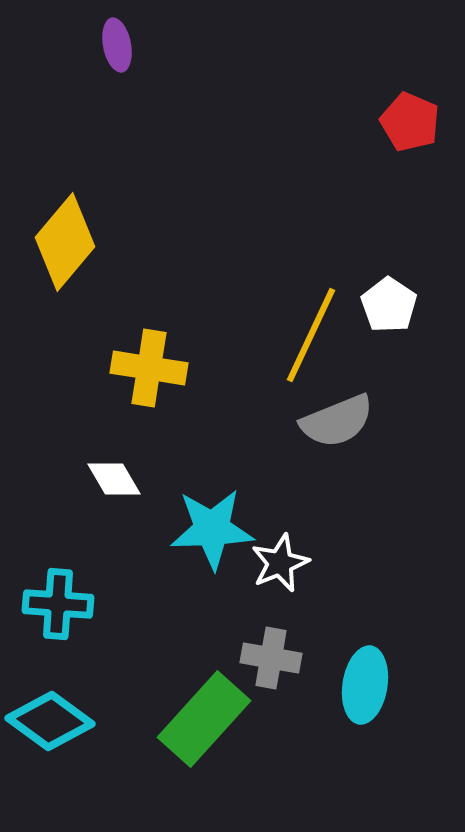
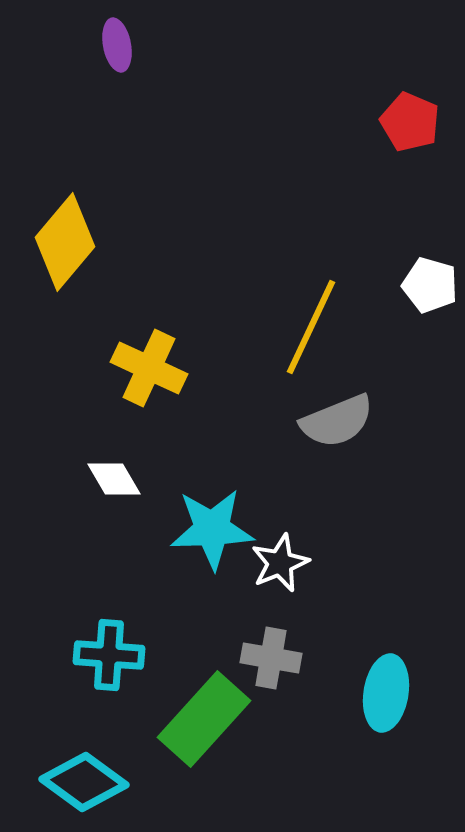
white pentagon: moved 41 px right, 20 px up; rotated 18 degrees counterclockwise
yellow line: moved 8 px up
yellow cross: rotated 16 degrees clockwise
cyan cross: moved 51 px right, 51 px down
cyan ellipse: moved 21 px right, 8 px down
cyan diamond: moved 34 px right, 61 px down
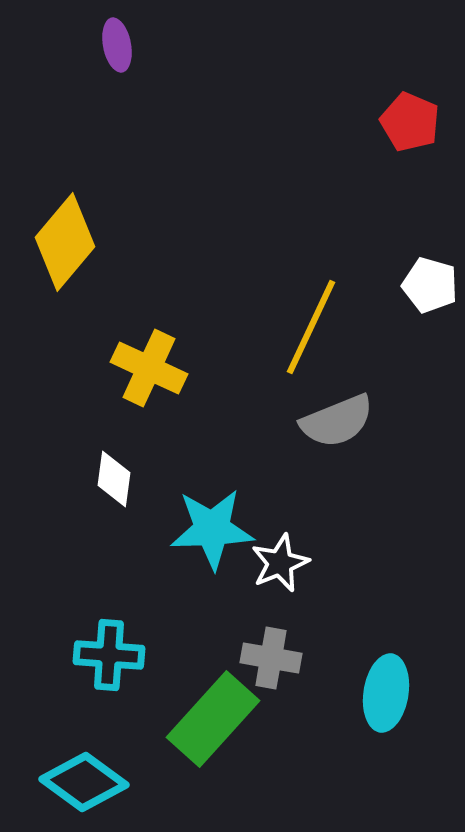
white diamond: rotated 38 degrees clockwise
green rectangle: moved 9 px right
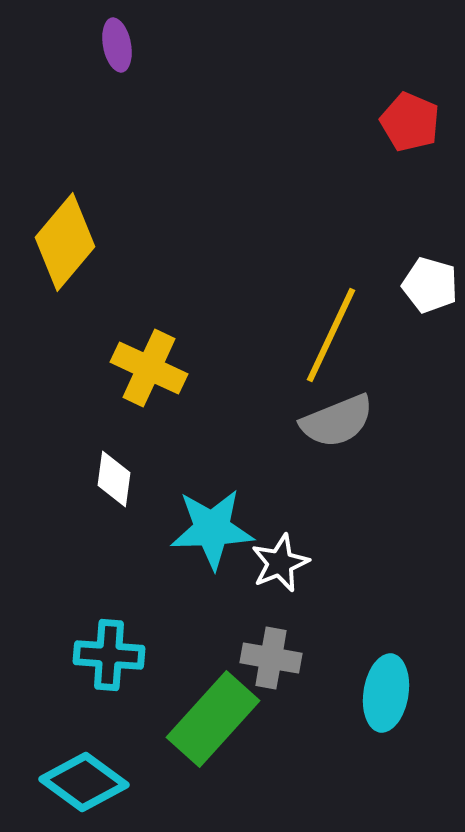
yellow line: moved 20 px right, 8 px down
